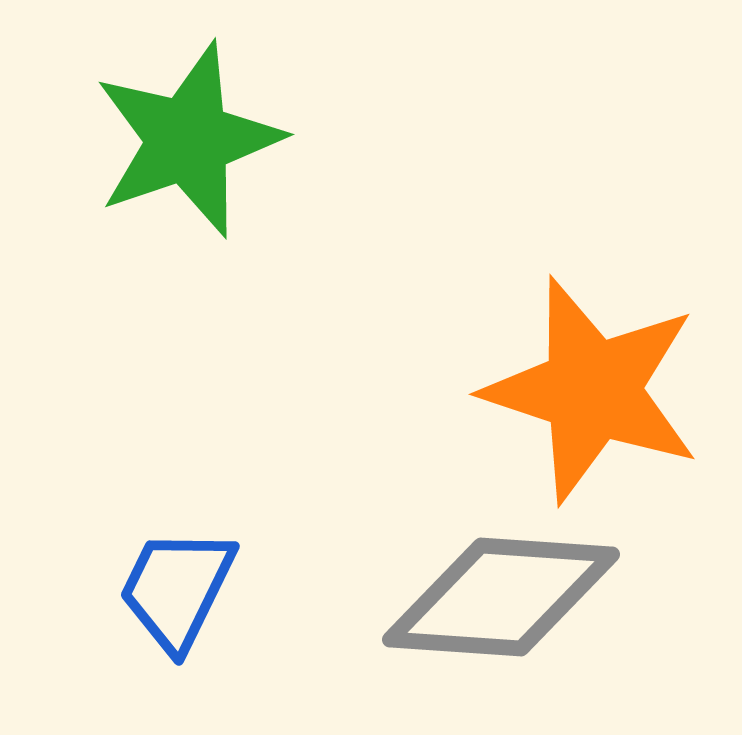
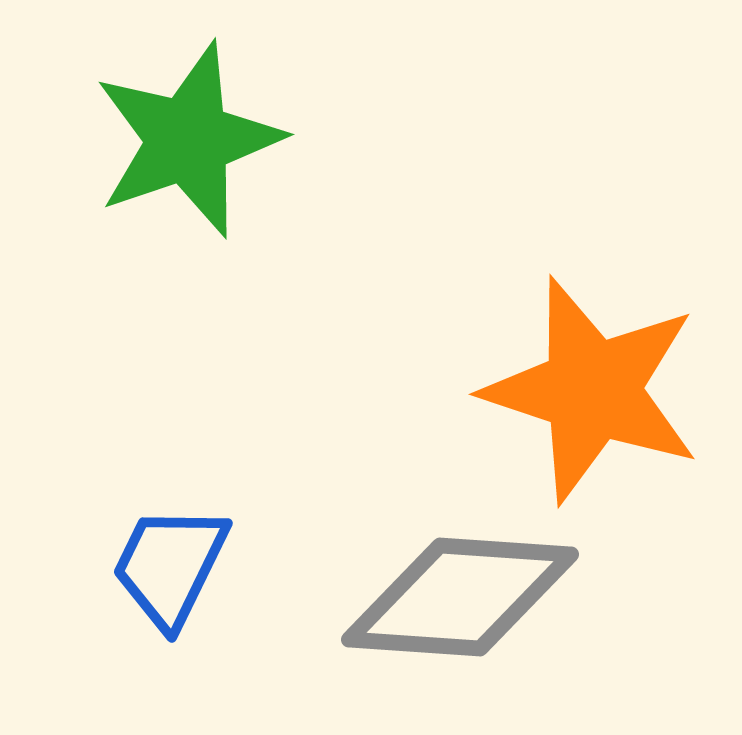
blue trapezoid: moved 7 px left, 23 px up
gray diamond: moved 41 px left
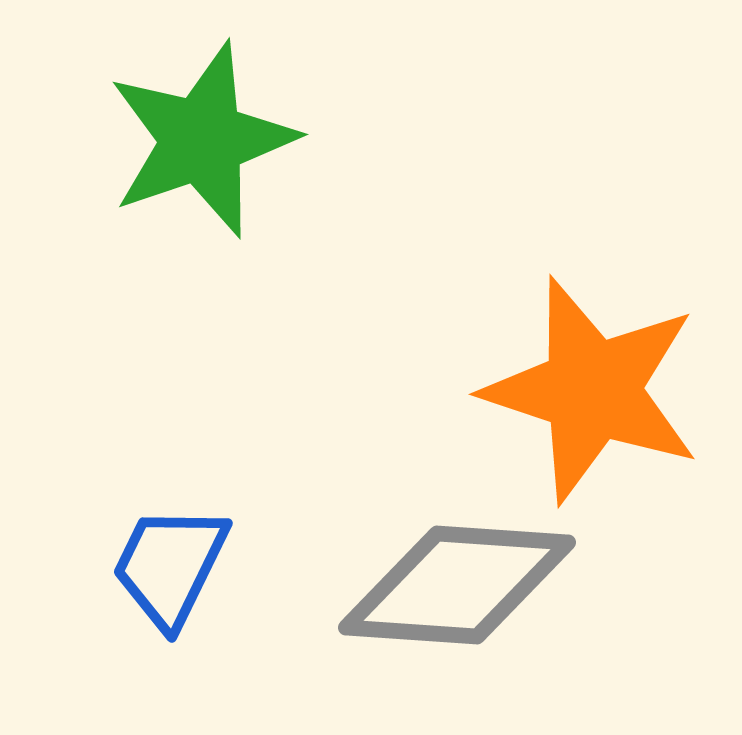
green star: moved 14 px right
gray diamond: moved 3 px left, 12 px up
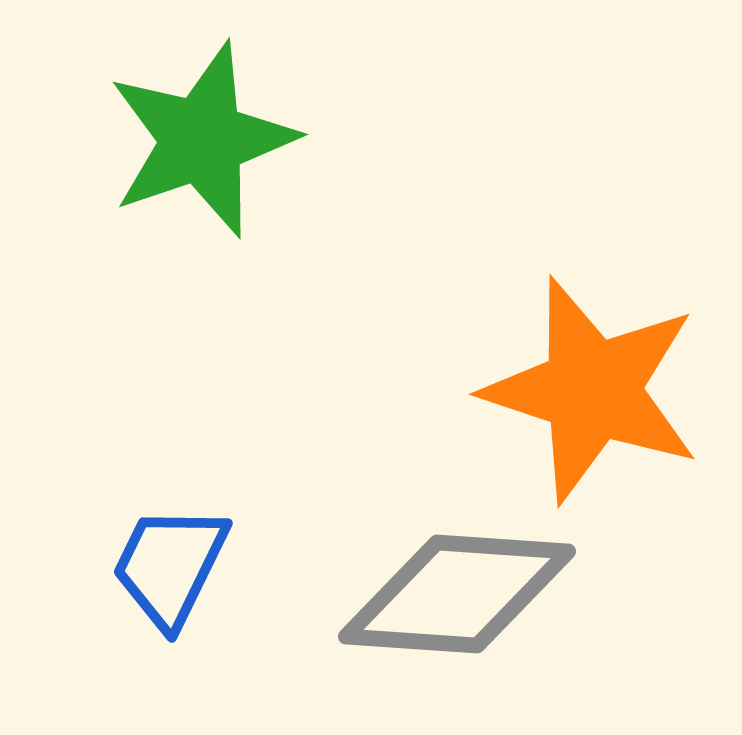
gray diamond: moved 9 px down
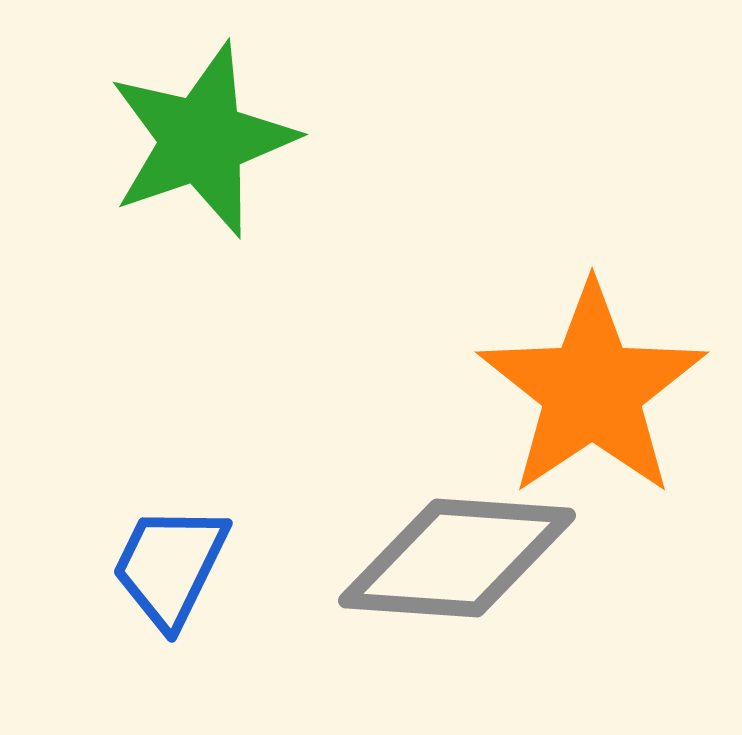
orange star: rotated 20 degrees clockwise
gray diamond: moved 36 px up
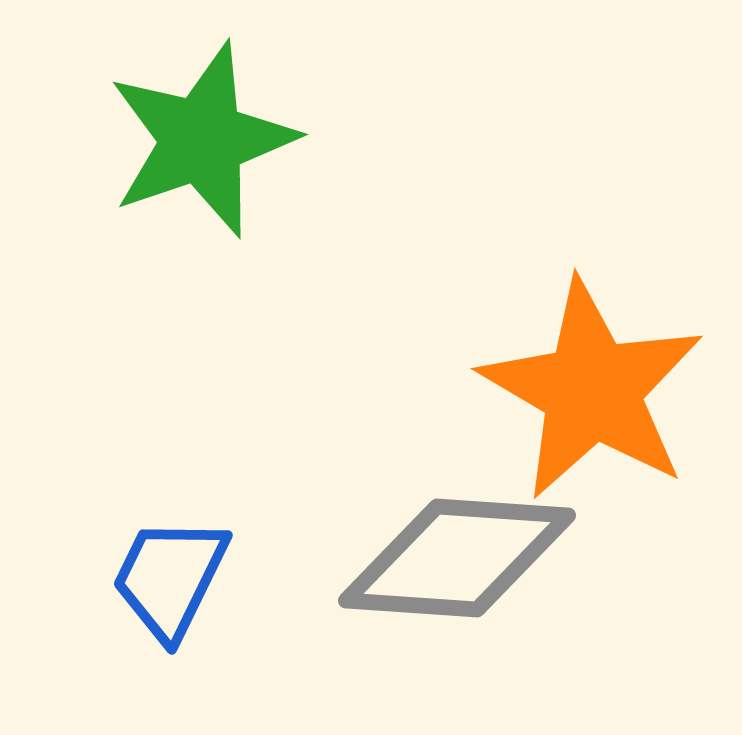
orange star: rotated 8 degrees counterclockwise
blue trapezoid: moved 12 px down
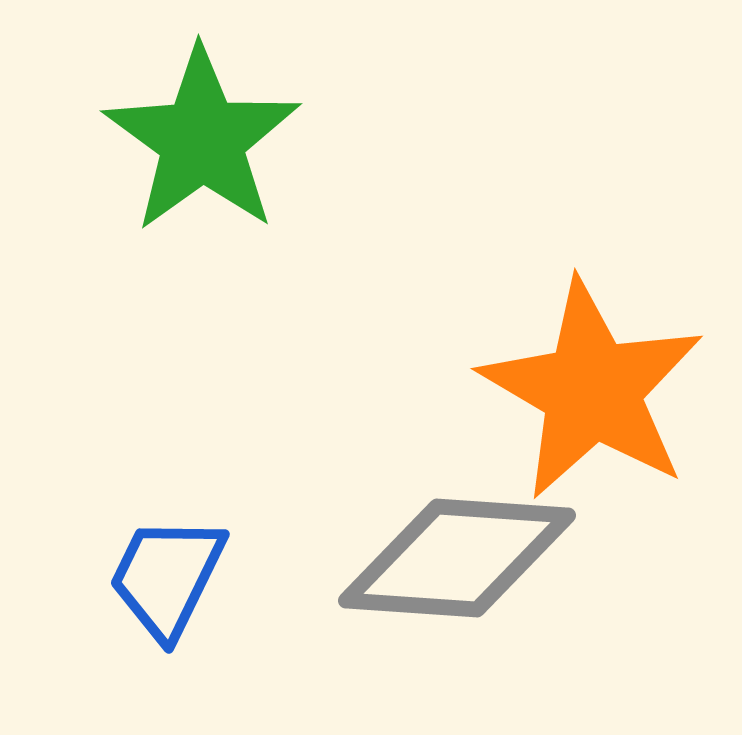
green star: rotated 17 degrees counterclockwise
blue trapezoid: moved 3 px left, 1 px up
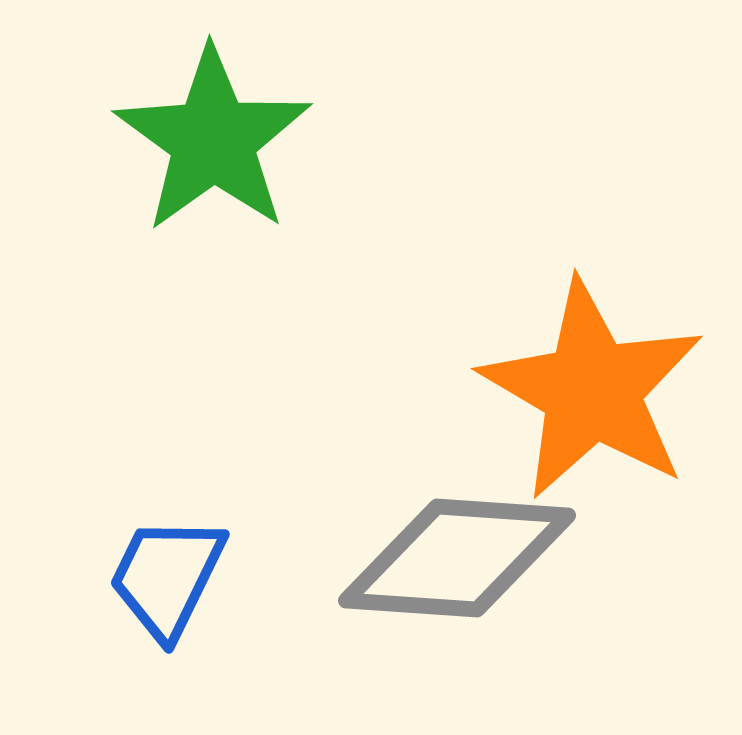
green star: moved 11 px right
